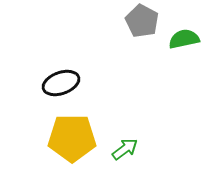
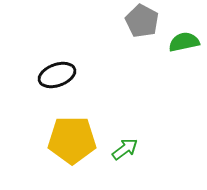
green semicircle: moved 3 px down
black ellipse: moved 4 px left, 8 px up
yellow pentagon: moved 2 px down
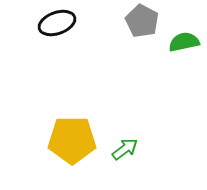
black ellipse: moved 52 px up
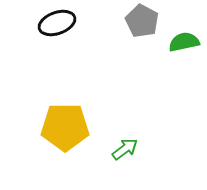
yellow pentagon: moved 7 px left, 13 px up
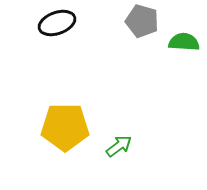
gray pentagon: rotated 12 degrees counterclockwise
green semicircle: rotated 16 degrees clockwise
green arrow: moved 6 px left, 3 px up
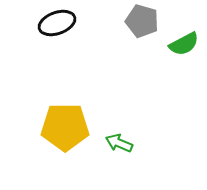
green semicircle: moved 2 px down; rotated 148 degrees clockwise
green arrow: moved 3 px up; rotated 120 degrees counterclockwise
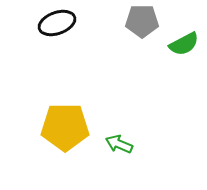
gray pentagon: rotated 16 degrees counterclockwise
green arrow: moved 1 px down
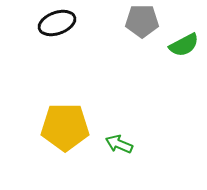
green semicircle: moved 1 px down
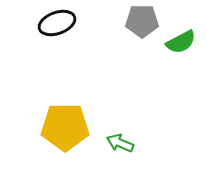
green semicircle: moved 3 px left, 3 px up
green arrow: moved 1 px right, 1 px up
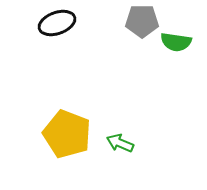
green semicircle: moved 5 px left; rotated 36 degrees clockwise
yellow pentagon: moved 2 px right, 7 px down; rotated 21 degrees clockwise
